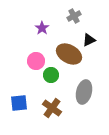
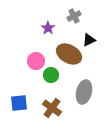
purple star: moved 6 px right
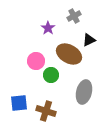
brown cross: moved 6 px left, 3 px down; rotated 18 degrees counterclockwise
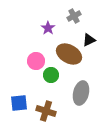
gray ellipse: moved 3 px left, 1 px down
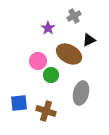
pink circle: moved 2 px right
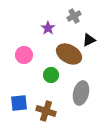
pink circle: moved 14 px left, 6 px up
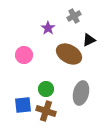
green circle: moved 5 px left, 14 px down
blue square: moved 4 px right, 2 px down
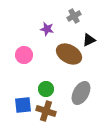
purple star: moved 1 px left, 1 px down; rotated 24 degrees counterclockwise
gray ellipse: rotated 15 degrees clockwise
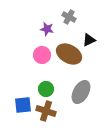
gray cross: moved 5 px left, 1 px down; rotated 32 degrees counterclockwise
pink circle: moved 18 px right
gray ellipse: moved 1 px up
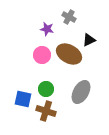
blue square: moved 6 px up; rotated 18 degrees clockwise
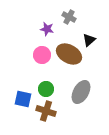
black triangle: rotated 16 degrees counterclockwise
